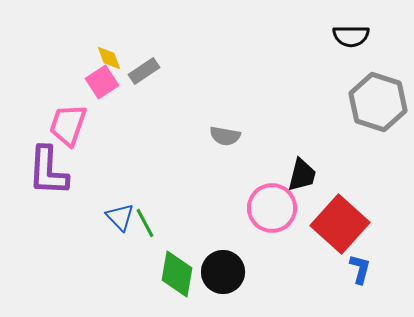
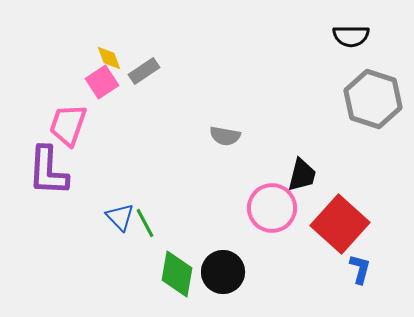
gray hexagon: moved 5 px left, 3 px up
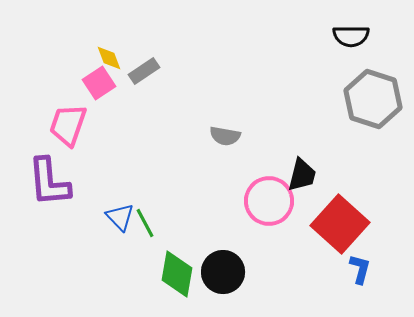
pink square: moved 3 px left, 1 px down
purple L-shape: moved 1 px right, 11 px down; rotated 8 degrees counterclockwise
pink circle: moved 3 px left, 7 px up
